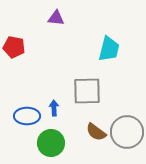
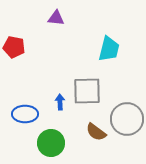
blue arrow: moved 6 px right, 6 px up
blue ellipse: moved 2 px left, 2 px up
gray circle: moved 13 px up
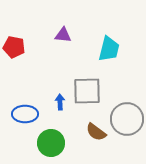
purple triangle: moved 7 px right, 17 px down
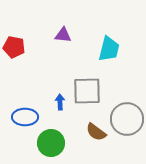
blue ellipse: moved 3 px down
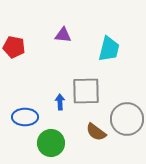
gray square: moved 1 px left
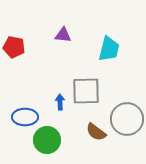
green circle: moved 4 px left, 3 px up
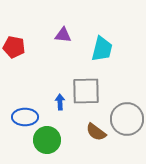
cyan trapezoid: moved 7 px left
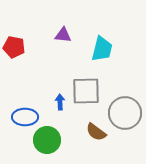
gray circle: moved 2 px left, 6 px up
